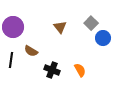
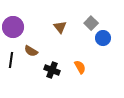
orange semicircle: moved 3 px up
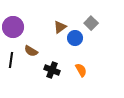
brown triangle: rotated 32 degrees clockwise
blue circle: moved 28 px left
orange semicircle: moved 1 px right, 3 px down
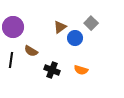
orange semicircle: rotated 136 degrees clockwise
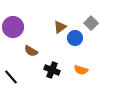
black line: moved 17 px down; rotated 49 degrees counterclockwise
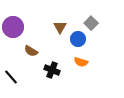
brown triangle: rotated 24 degrees counterclockwise
blue circle: moved 3 px right, 1 px down
orange semicircle: moved 8 px up
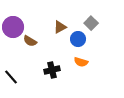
brown triangle: rotated 32 degrees clockwise
brown semicircle: moved 1 px left, 10 px up
black cross: rotated 35 degrees counterclockwise
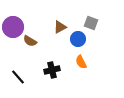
gray square: rotated 24 degrees counterclockwise
orange semicircle: rotated 48 degrees clockwise
black line: moved 7 px right
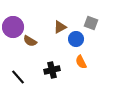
blue circle: moved 2 px left
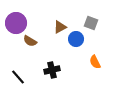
purple circle: moved 3 px right, 4 px up
orange semicircle: moved 14 px right
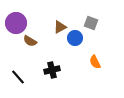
blue circle: moved 1 px left, 1 px up
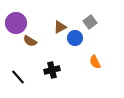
gray square: moved 1 px left, 1 px up; rotated 32 degrees clockwise
